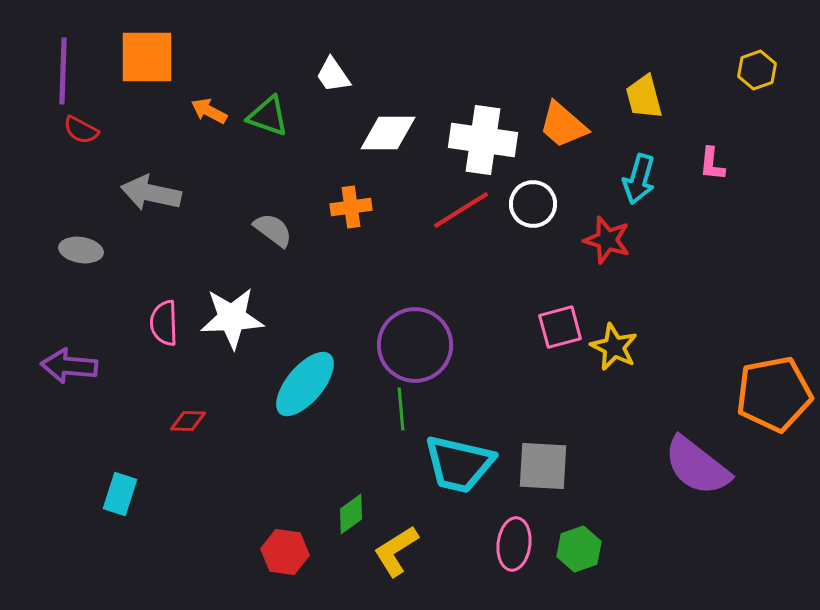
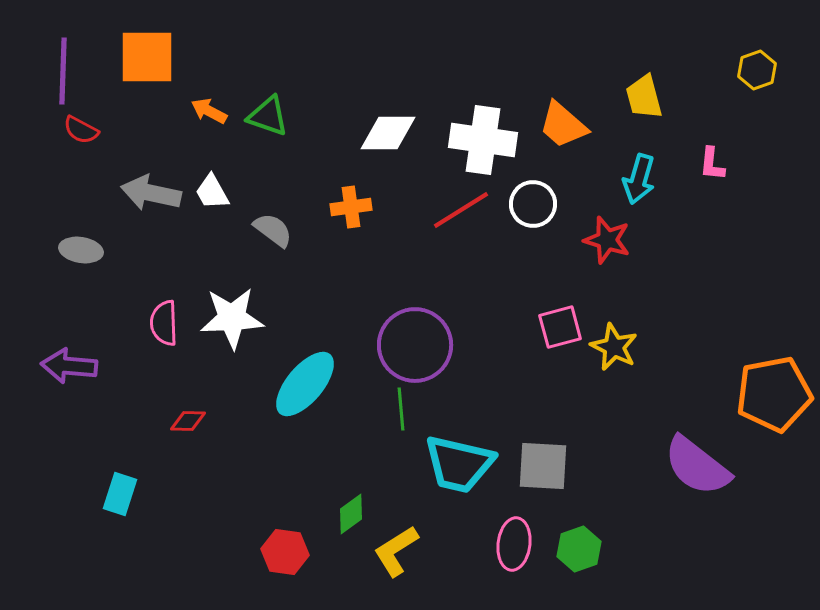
white trapezoid: moved 121 px left, 117 px down; rotated 6 degrees clockwise
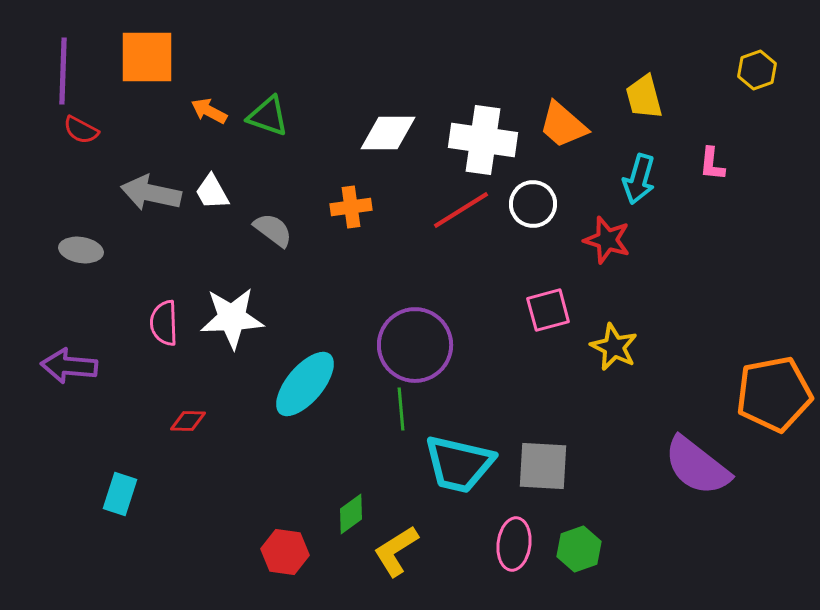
pink square: moved 12 px left, 17 px up
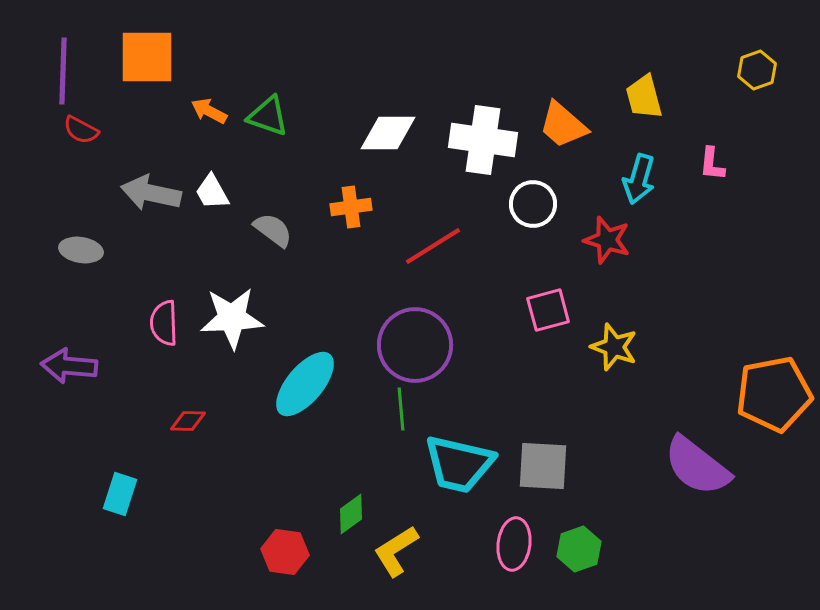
red line: moved 28 px left, 36 px down
yellow star: rotated 6 degrees counterclockwise
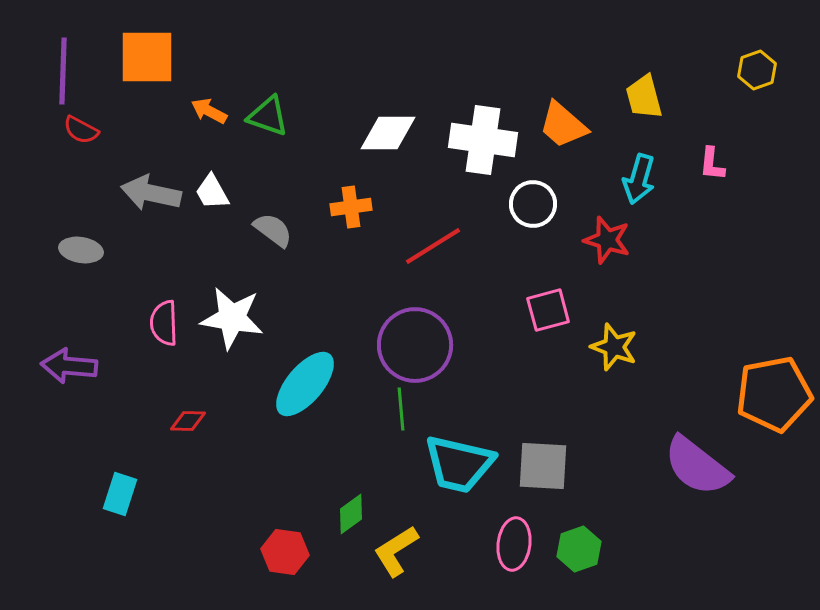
white star: rotated 12 degrees clockwise
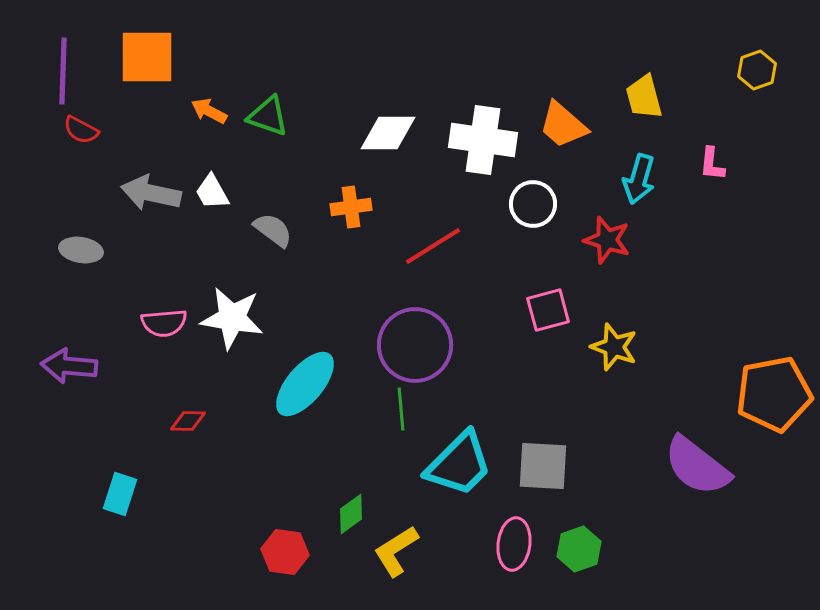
pink semicircle: rotated 93 degrees counterclockwise
cyan trapezoid: rotated 58 degrees counterclockwise
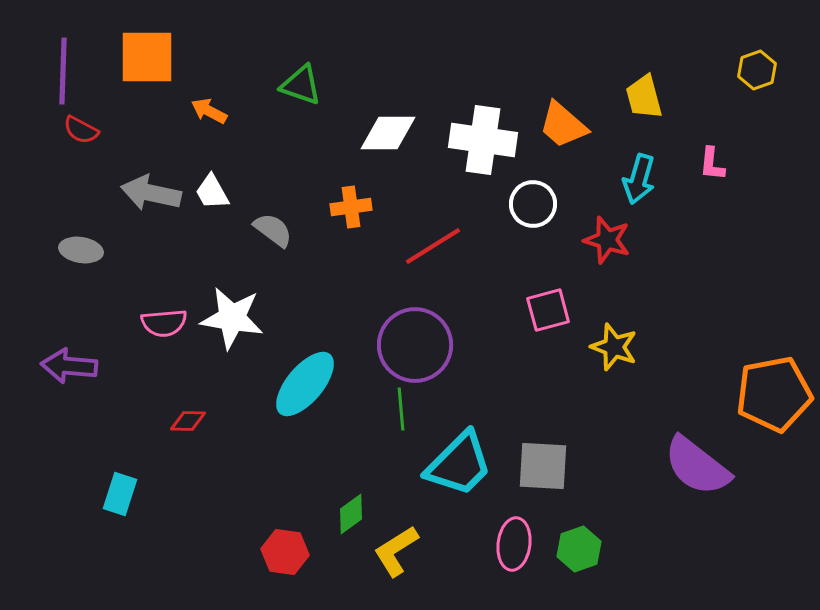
green triangle: moved 33 px right, 31 px up
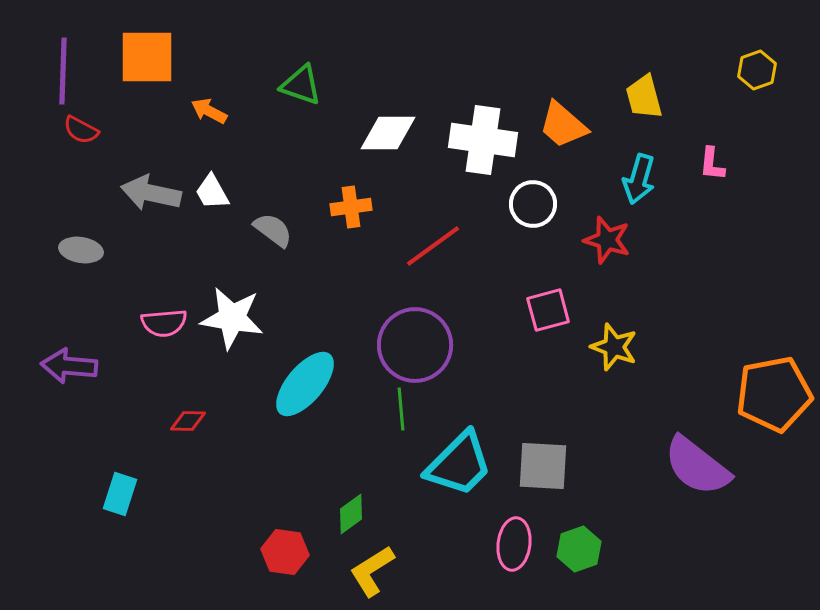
red line: rotated 4 degrees counterclockwise
yellow L-shape: moved 24 px left, 20 px down
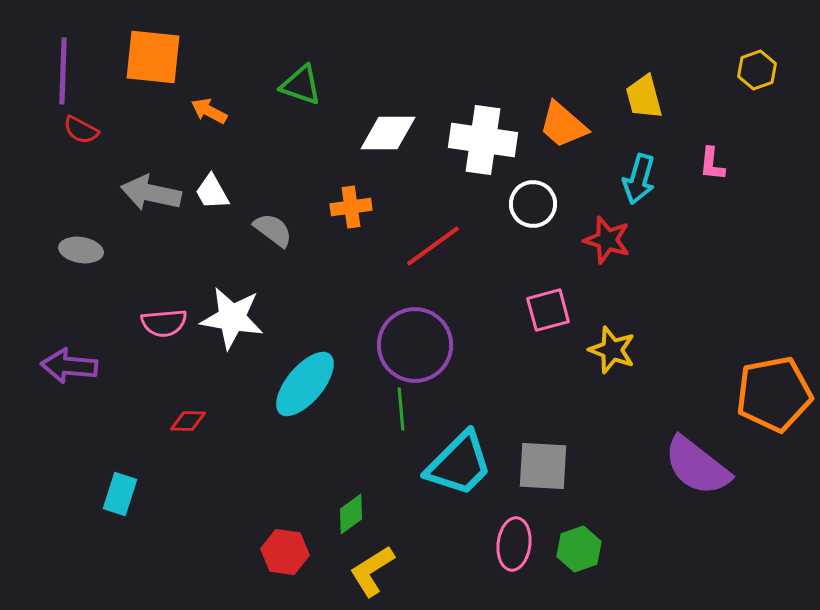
orange square: moved 6 px right; rotated 6 degrees clockwise
yellow star: moved 2 px left, 3 px down
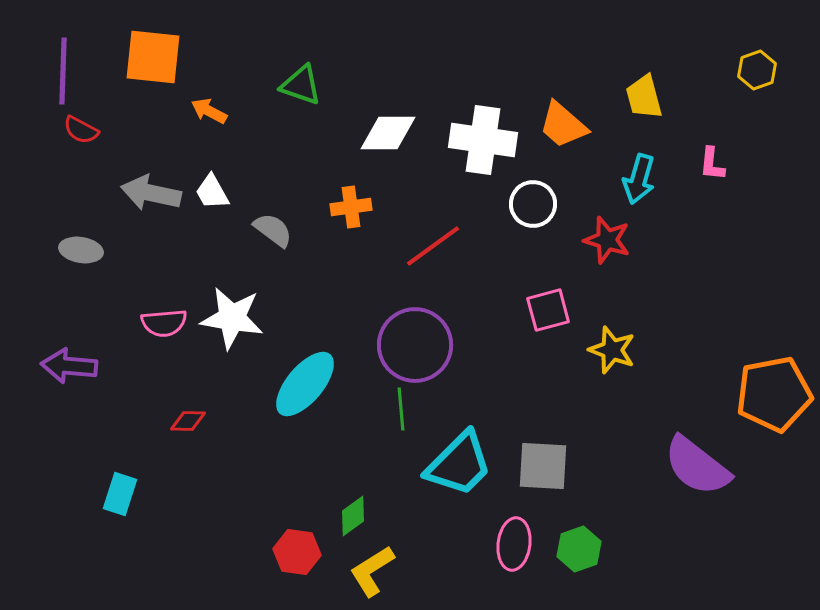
green diamond: moved 2 px right, 2 px down
red hexagon: moved 12 px right
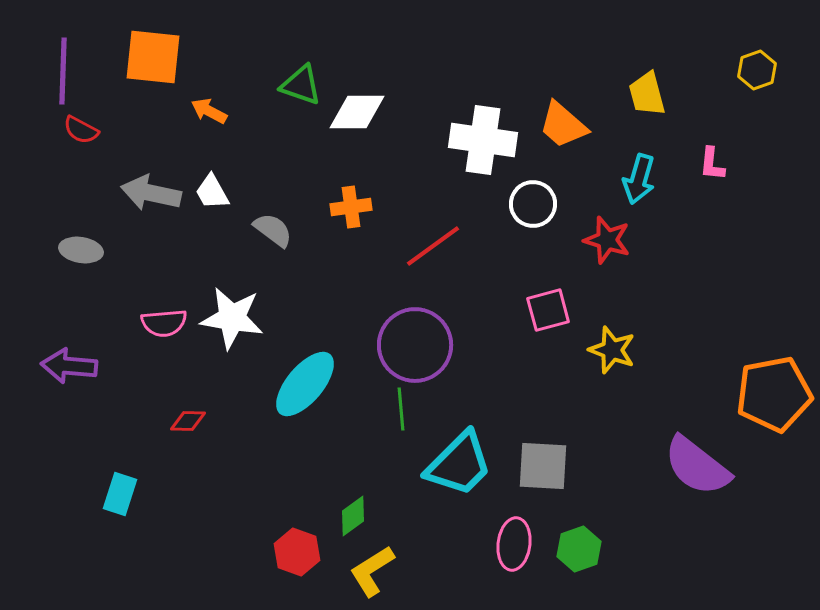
yellow trapezoid: moved 3 px right, 3 px up
white diamond: moved 31 px left, 21 px up
red hexagon: rotated 12 degrees clockwise
